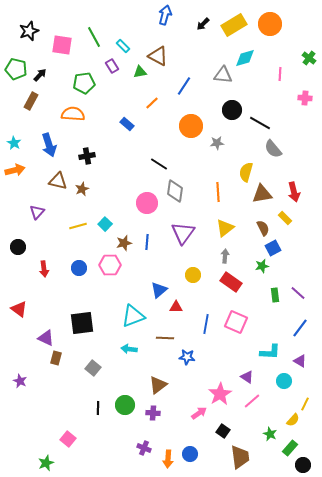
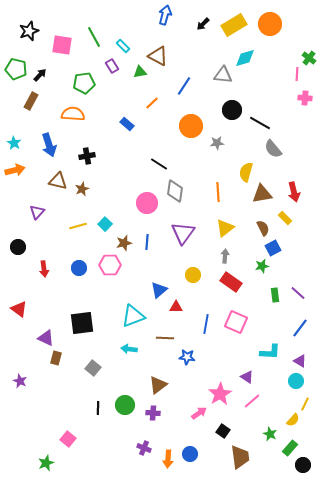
pink line at (280, 74): moved 17 px right
cyan circle at (284, 381): moved 12 px right
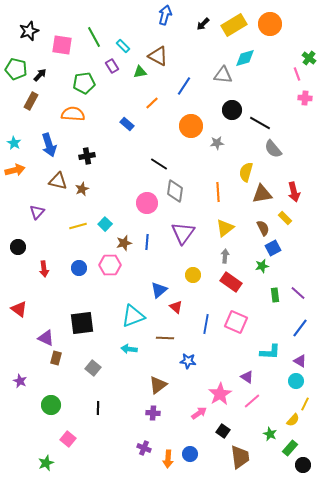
pink line at (297, 74): rotated 24 degrees counterclockwise
red triangle at (176, 307): rotated 40 degrees clockwise
blue star at (187, 357): moved 1 px right, 4 px down
green circle at (125, 405): moved 74 px left
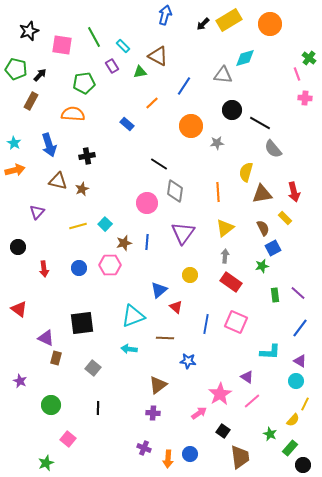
yellow rectangle at (234, 25): moved 5 px left, 5 px up
yellow circle at (193, 275): moved 3 px left
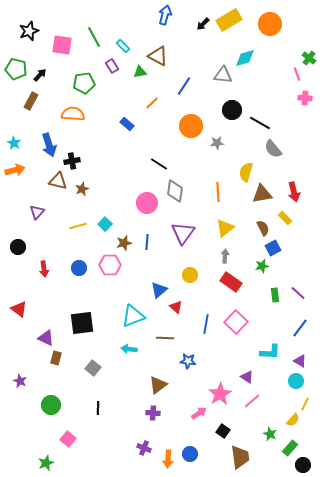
black cross at (87, 156): moved 15 px left, 5 px down
pink square at (236, 322): rotated 20 degrees clockwise
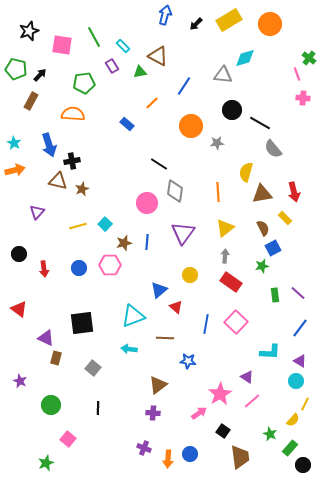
black arrow at (203, 24): moved 7 px left
pink cross at (305, 98): moved 2 px left
black circle at (18, 247): moved 1 px right, 7 px down
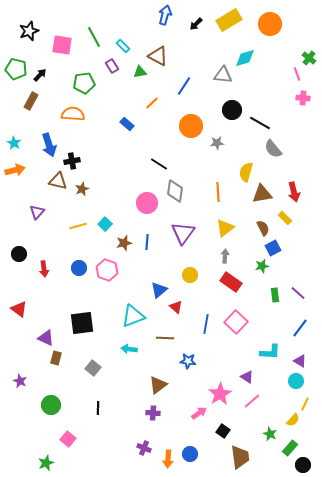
pink hexagon at (110, 265): moved 3 px left, 5 px down; rotated 20 degrees clockwise
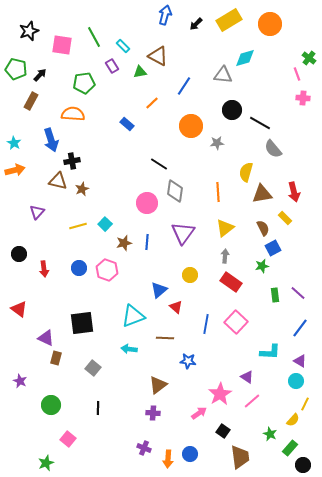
blue arrow at (49, 145): moved 2 px right, 5 px up
